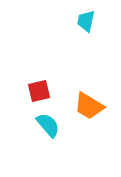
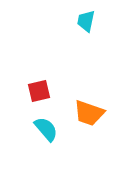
orange trapezoid: moved 7 px down; rotated 12 degrees counterclockwise
cyan semicircle: moved 2 px left, 4 px down
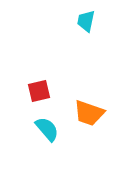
cyan semicircle: moved 1 px right
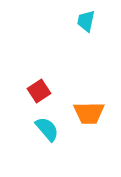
red square: rotated 20 degrees counterclockwise
orange trapezoid: rotated 20 degrees counterclockwise
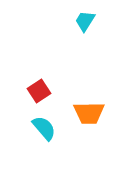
cyan trapezoid: moved 1 px left; rotated 20 degrees clockwise
cyan semicircle: moved 3 px left, 1 px up
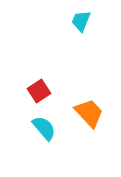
cyan trapezoid: moved 4 px left; rotated 10 degrees counterclockwise
orange trapezoid: rotated 132 degrees counterclockwise
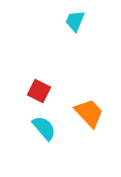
cyan trapezoid: moved 6 px left
red square: rotated 30 degrees counterclockwise
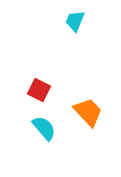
red square: moved 1 px up
orange trapezoid: moved 1 px left, 1 px up
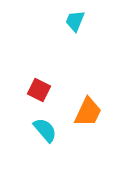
orange trapezoid: rotated 68 degrees clockwise
cyan semicircle: moved 1 px right, 2 px down
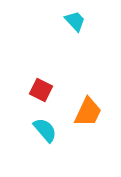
cyan trapezoid: rotated 115 degrees clockwise
red square: moved 2 px right
